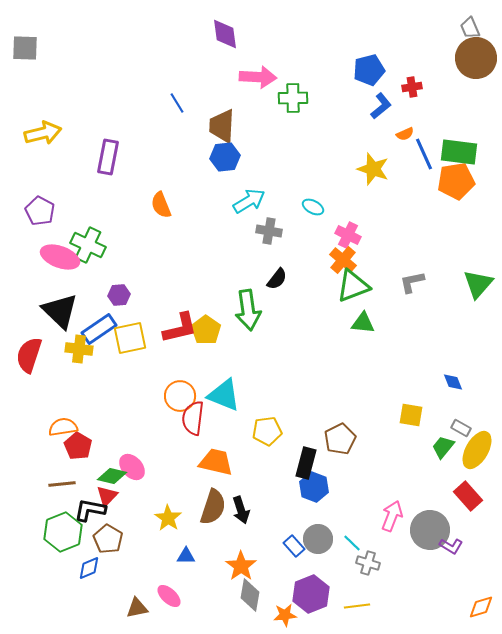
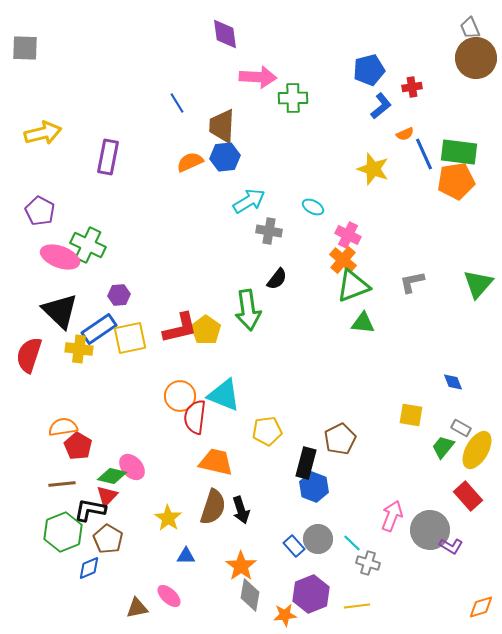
orange semicircle at (161, 205): moved 29 px right, 43 px up; rotated 88 degrees clockwise
red semicircle at (193, 418): moved 2 px right, 1 px up
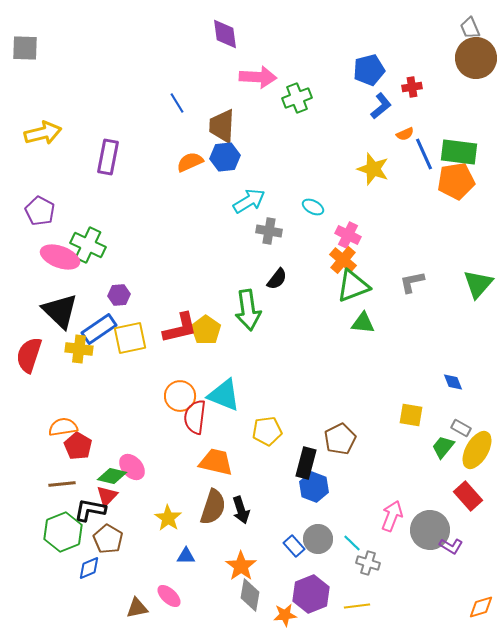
green cross at (293, 98): moved 4 px right; rotated 20 degrees counterclockwise
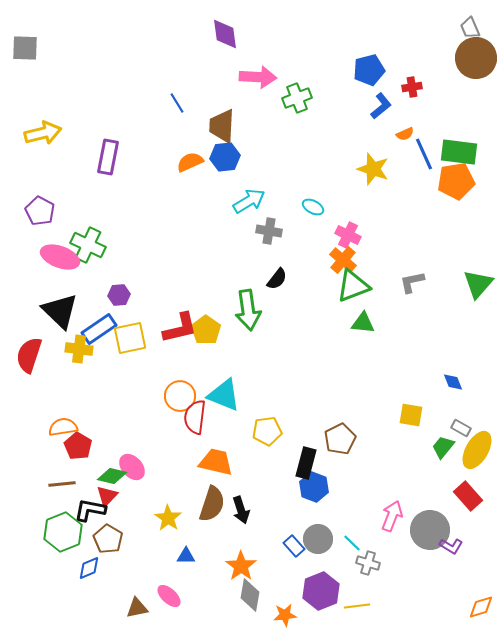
brown semicircle at (213, 507): moved 1 px left, 3 px up
purple hexagon at (311, 594): moved 10 px right, 3 px up
